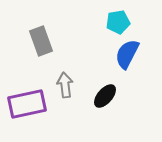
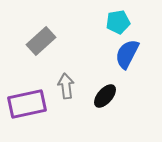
gray rectangle: rotated 68 degrees clockwise
gray arrow: moved 1 px right, 1 px down
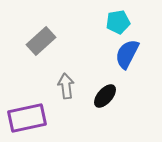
purple rectangle: moved 14 px down
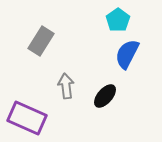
cyan pentagon: moved 2 px up; rotated 25 degrees counterclockwise
gray rectangle: rotated 16 degrees counterclockwise
purple rectangle: rotated 36 degrees clockwise
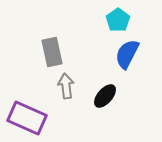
gray rectangle: moved 11 px right, 11 px down; rotated 44 degrees counterclockwise
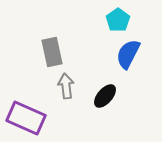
blue semicircle: moved 1 px right
purple rectangle: moved 1 px left
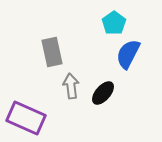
cyan pentagon: moved 4 px left, 3 px down
gray arrow: moved 5 px right
black ellipse: moved 2 px left, 3 px up
